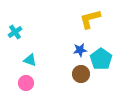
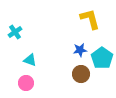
yellow L-shape: rotated 90 degrees clockwise
cyan pentagon: moved 1 px right, 1 px up
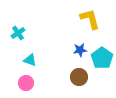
cyan cross: moved 3 px right, 1 px down
brown circle: moved 2 px left, 3 px down
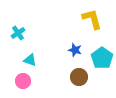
yellow L-shape: moved 2 px right
blue star: moved 5 px left; rotated 24 degrees clockwise
pink circle: moved 3 px left, 2 px up
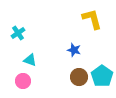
blue star: moved 1 px left
cyan pentagon: moved 18 px down
